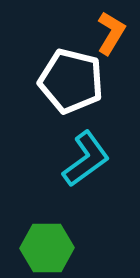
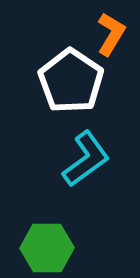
orange L-shape: moved 1 px down
white pentagon: rotated 20 degrees clockwise
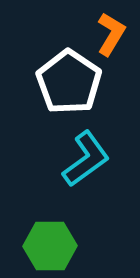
white pentagon: moved 2 px left, 1 px down
green hexagon: moved 3 px right, 2 px up
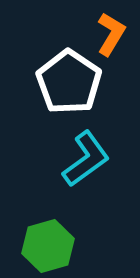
green hexagon: moved 2 px left; rotated 15 degrees counterclockwise
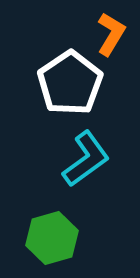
white pentagon: moved 1 px right, 1 px down; rotated 4 degrees clockwise
green hexagon: moved 4 px right, 8 px up
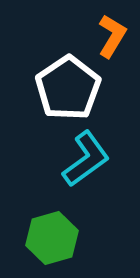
orange L-shape: moved 1 px right, 2 px down
white pentagon: moved 2 px left, 5 px down
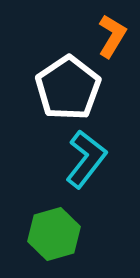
cyan L-shape: rotated 16 degrees counterclockwise
green hexagon: moved 2 px right, 4 px up
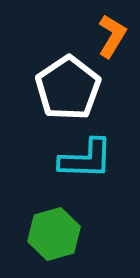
cyan L-shape: rotated 54 degrees clockwise
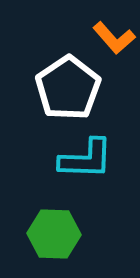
orange L-shape: moved 2 px right, 2 px down; rotated 108 degrees clockwise
green hexagon: rotated 18 degrees clockwise
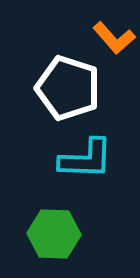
white pentagon: rotated 20 degrees counterclockwise
